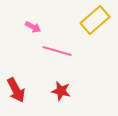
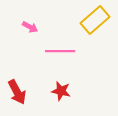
pink arrow: moved 3 px left
pink line: moved 3 px right; rotated 16 degrees counterclockwise
red arrow: moved 1 px right, 2 px down
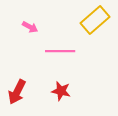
red arrow: rotated 55 degrees clockwise
